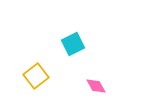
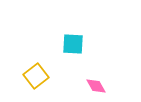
cyan square: rotated 30 degrees clockwise
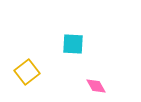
yellow square: moved 9 px left, 4 px up
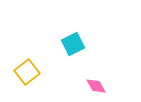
cyan square: rotated 30 degrees counterclockwise
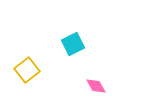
yellow square: moved 2 px up
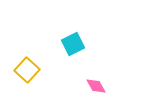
yellow square: rotated 10 degrees counterclockwise
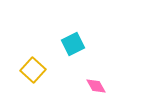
yellow square: moved 6 px right
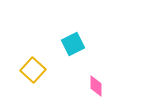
pink diamond: rotated 30 degrees clockwise
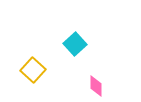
cyan square: moved 2 px right; rotated 15 degrees counterclockwise
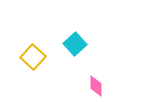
yellow square: moved 13 px up
